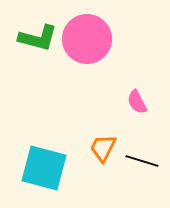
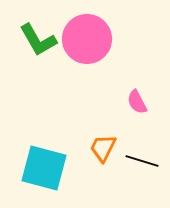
green L-shape: moved 2 px down; rotated 45 degrees clockwise
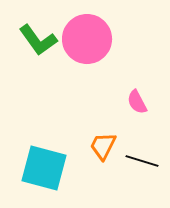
green L-shape: rotated 6 degrees counterclockwise
orange trapezoid: moved 2 px up
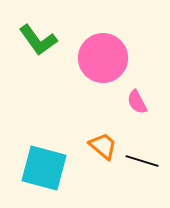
pink circle: moved 16 px right, 19 px down
orange trapezoid: rotated 104 degrees clockwise
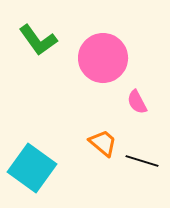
orange trapezoid: moved 3 px up
cyan square: moved 12 px left; rotated 21 degrees clockwise
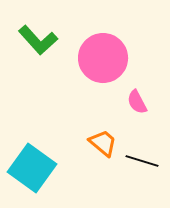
green L-shape: rotated 6 degrees counterclockwise
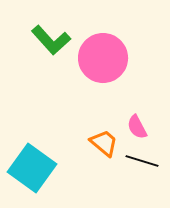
green L-shape: moved 13 px right
pink semicircle: moved 25 px down
orange trapezoid: moved 1 px right
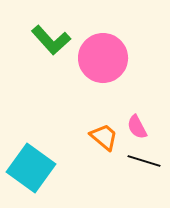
orange trapezoid: moved 6 px up
black line: moved 2 px right
cyan square: moved 1 px left
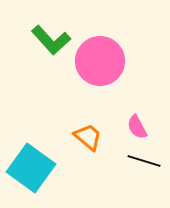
pink circle: moved 3 px left, 3 px down
orange trapezoid: moved 16 px left
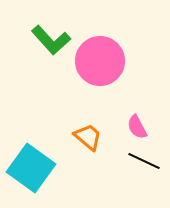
black line: rotated 8 degrees clockwise
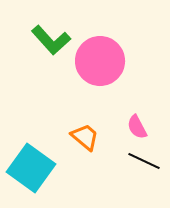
orange trapezoid: moved 3 px left
